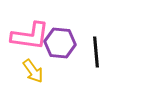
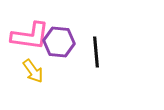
purple hexagon: moved 1 px left, 1 px up
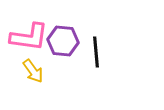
pink L-shape: moved 1 px left, 1 px down
purple hexagon: moved 4 px right, 1 px up
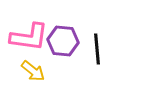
black line: moved 1 px right, 3 px up
yellow arrow: rotated 15 degrees counterclockwise
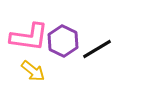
purple hexagon: rotated 20 degrees clockwise
black line: rotated 64 degrees clockwise
